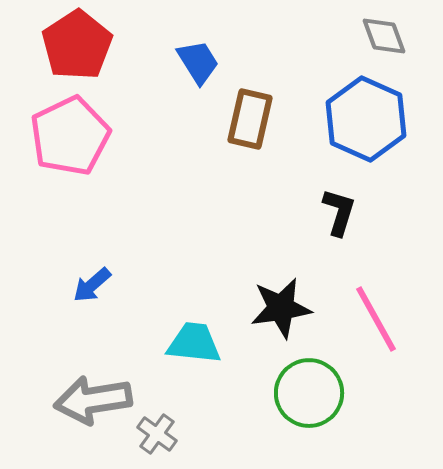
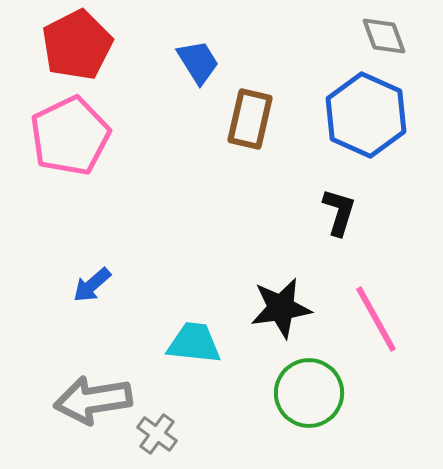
red pentagon: rotated 6 degrees clockwise
blue hexagon: moved 4 px up
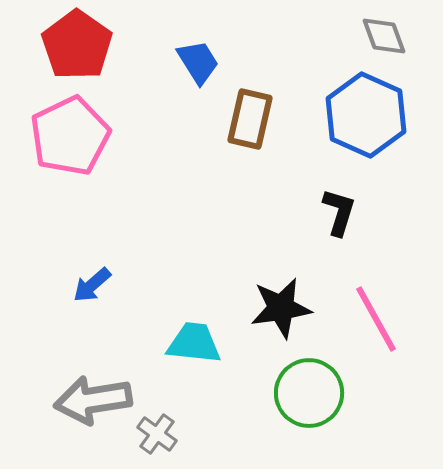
red pentagon: rotated 10 degrees counterclockwise
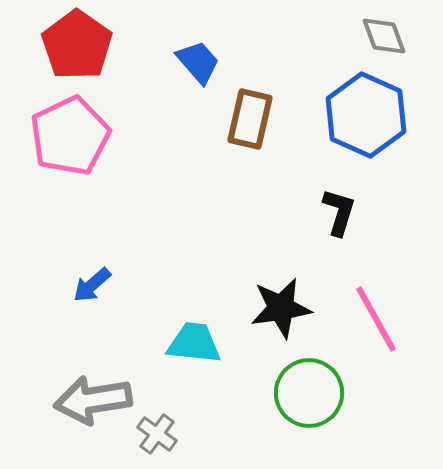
blue trapezoid: rotated 9 degrees counterclockwise
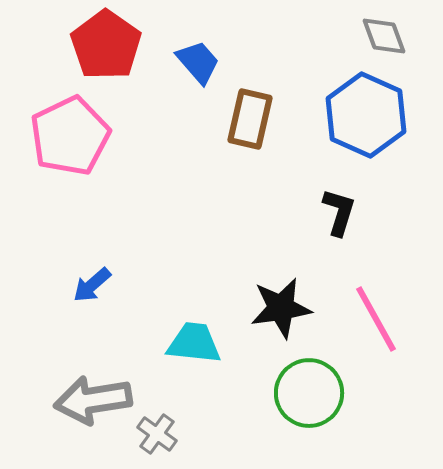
red pentagon: moved 29 px right
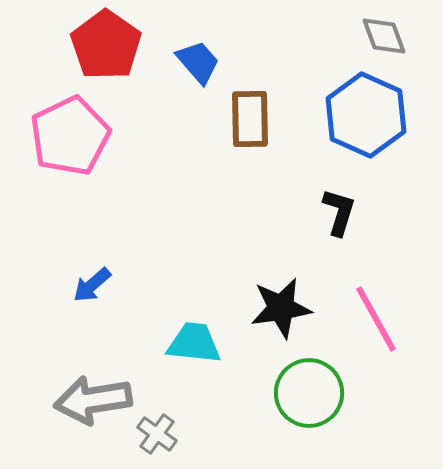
brown rectangle: rotated 14 degrees counterclockwise
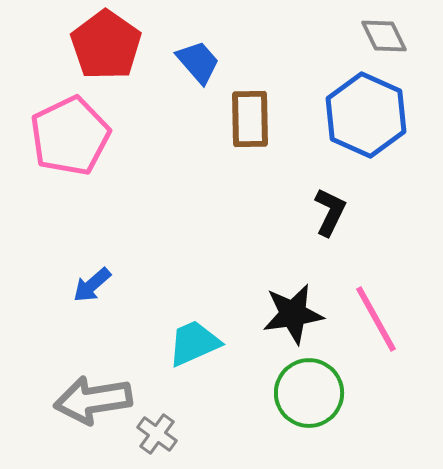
gray diamond: rotated 6 degrees counterclockwise
black L-shape: moved 9 px left; rotated 9 degrees clockwise
black star: moved 12 px right, 6 px down
cyan trapezoid: rotated 30 degrees counterclockwise
